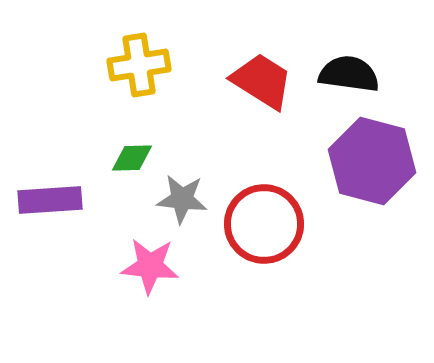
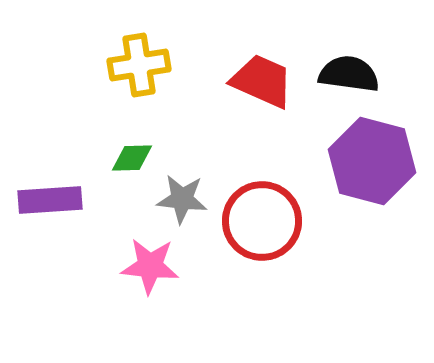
red trapezoid: rotated 8 degrees counterclockwise
red circle: moved 2 px left, 3 px up
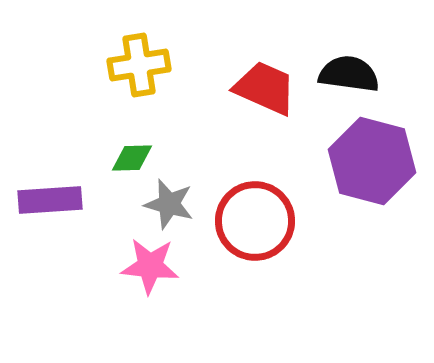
red trapezoid: moved 3 px right, 7 px down
gray star: moved 13 px left, 5 px down; rotated 9 degrees clockwise
red circle: moved 7 px left
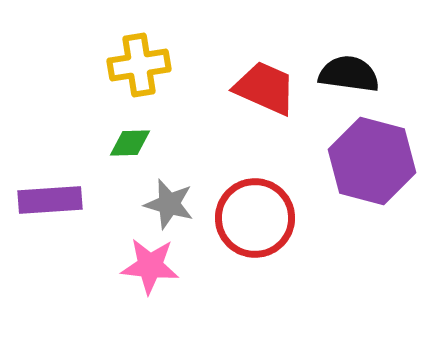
green diamond: moved 2 px left, 15 px up
red circle: moved 3 px up
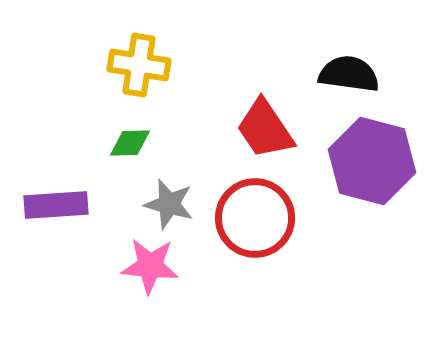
yellow cross: rotated 18 degrees clockwise
red trapezoid: moved 41 px down; rotated 148 degrees counterclockwise
purple rectangle: moved 6 px right, 5 px down
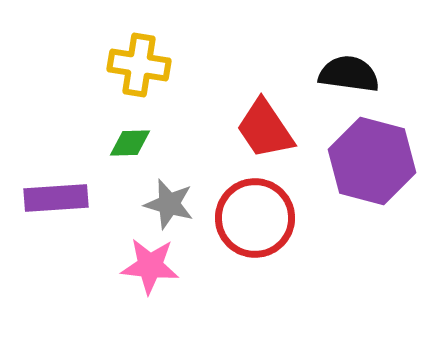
purple rectangle: moved 7 px up
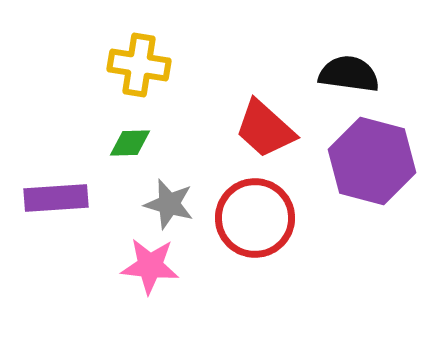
red trapezoid: rotated 14 degrees counterclockwise
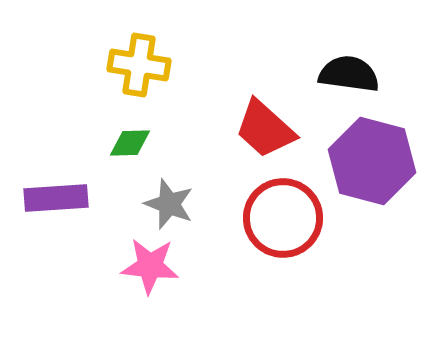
gray star: rotated 6 degrees clockwise
red circle: moved 28 px right
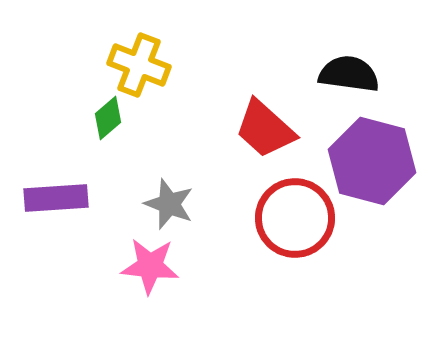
yellow cross: rotated 12 degrees clockwise
green diamond: moved 22 px left, 25 px up; rotated 39 degrees counterclockwise
red circle: moved 12 px right
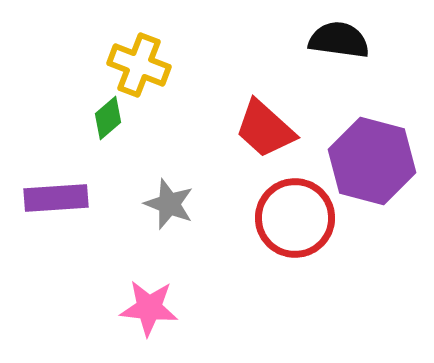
black semicircle: moved 10 px left, 34 px up
pink star: moved 1 px left, 42 px down
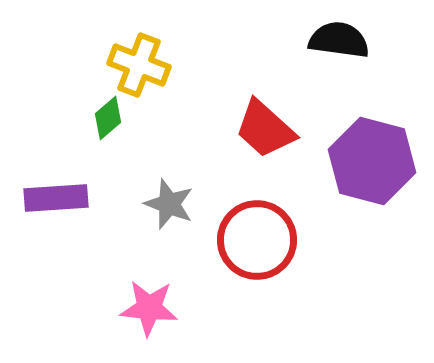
red circle: moved 38 px left, 22 px down
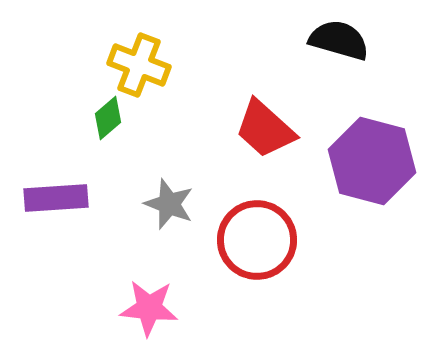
black semicircle: rotated 8 degrees clockwise
